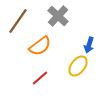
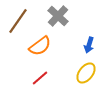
yellow ellipse: moved 8 px right, 7 px down
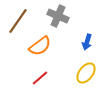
gray cross: rotated 20 degrees counterclockwise
blue arrow: moved 2 px left, 3 px up
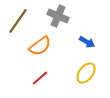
blue arrow: rotated 77 degrees counterclockwise
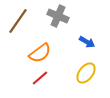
orange semicircle: moved 7 px down
